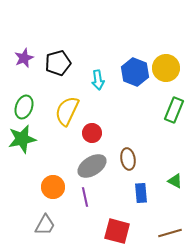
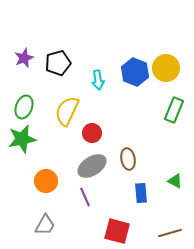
orange circle: moved 7 px left, 6 px up
purple line: rotated 12 degrees counterclockwise
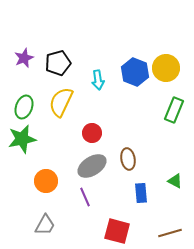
yellow semicircle: moved 6 px left, 9 px up
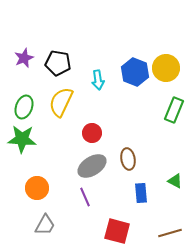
black pentagon: rotated 25 degrees clockwise
green star: rotated 16 degrees clockwise
orange circle: moved 9 px left, 7 px down
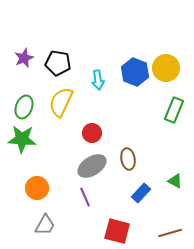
blue rectangle: rotated 48 degrees clockwise
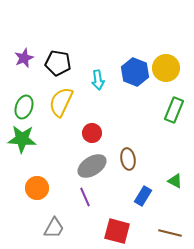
blue rectangle: moved 2 px right, 3 px down; rotated 12 degrees counterclockwise
gray trapezoid: moved 9 px right, 3 px down
brown line: rotated 30 degrees clockwise
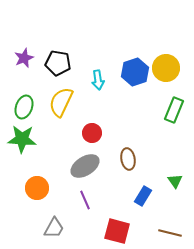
blue hexagon: rotated 20 degrees clockwise
gray ellipse: moved 7 px left
green triangle: rotated 28 degrees clockwise
purple line: moved 3 px down
